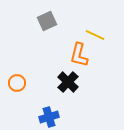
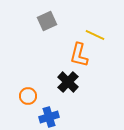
orange circle: moved 11 px right, 13 px down
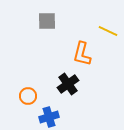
gray square: rotated 24 degrees clockwise
yellow line: moved 13 px right, 4 px up
orange L-shape: moved 3 px right, 1 px up
black cross: moved 2 px down; rotated 10 degrees clockwise
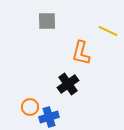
orange L-shape: moved 1 px left, 1 px up
orange circle: moved 2 px right, 11 px down
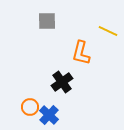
black cross: moved 6 px left, 2 px up
blue cross: moved 2 px up; rotated 30 degrees counterclockwise
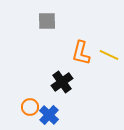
yellow line: moved 1 px right, 24 px down
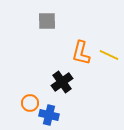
orange circle: moved 4 px up
blue cross: rotated 30 degrees counterclockwise
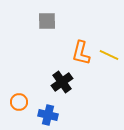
orange circle: moved 11 px left, 1 px up
blue cross: moved 1 px left
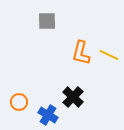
black cross: moved 11 px right, 15 px down; rotated 10 degrees counterclockwise
blue cross: rotated 18 degrees clockwise
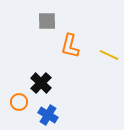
orange L-shape: moved 11 px left, 7 px up
black cross: moved 32 px left, 14 px up
